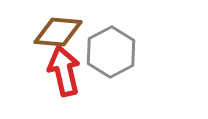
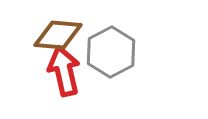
brown diamond: moved 3 px down
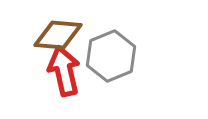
gray hexagon: moved 4 px down; rotated 6 degrees clockwise
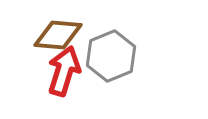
red arrow: rotated 30 degrees clockwise
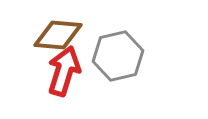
gray hexagon: moved 7 px right; rotated 9 degrees clockwise
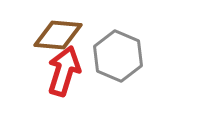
gray hexagon: rotated 24 degrees counterclockwise
